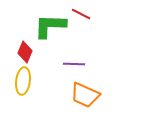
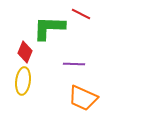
green L-shape: moved 1 px left, 2 px down
orange trapezoid: moved 2 px left, 3 px down
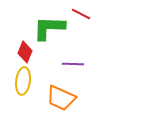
purple line: moved 1 px left
orange trapezoid: moved 22 px left
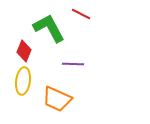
green L-shape: rotated 60 degrees clockwise
red diamond: moved 1 px left, 1 px up
orange trapezoid: moved 4 px left, 1 px down
